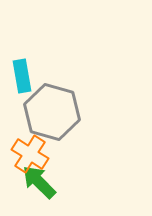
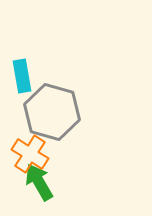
green arrow: rotated 15 degrees clockwise
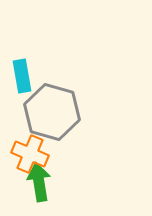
orange cross: rotated 9 degrees counterclockwise
green arrow: rotated 21 degrees clockwise
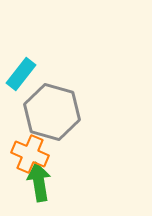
cyan rectangle: moved 1 px left, 2 px up; rotated 48 degrees clockwise
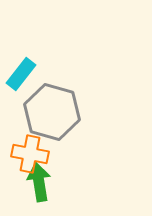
orange cross: rotated 12 degrees counterclockwise
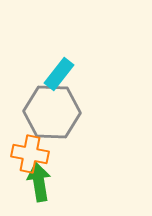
cyan rectangle: moved 38 px right
gray hexagon: rotated 14 degrees counterclockwise
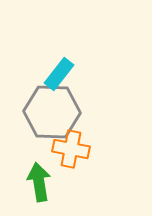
orange cross: moved 41 px right, 5 px up
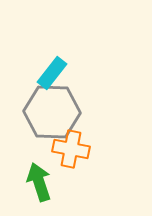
cyan rectangle: moved 7 px left, 1 px up
green arrow: rotated 9 degrees counterclockwise
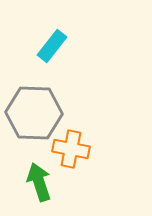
cyan rectangle: moved 27 px up
gray hexagon: moved 18 px left, 1 px down
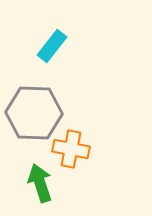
green arrow: moved 1 px right, 1 px down
